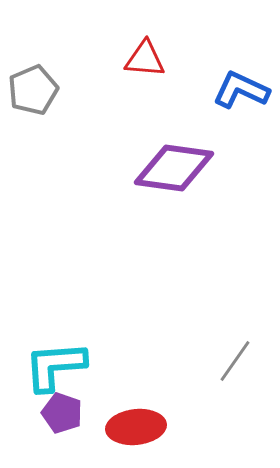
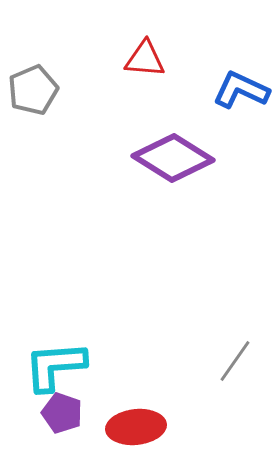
purple diamond: moved 1 px left, 10 px up; rotated 24 degrees clockwise
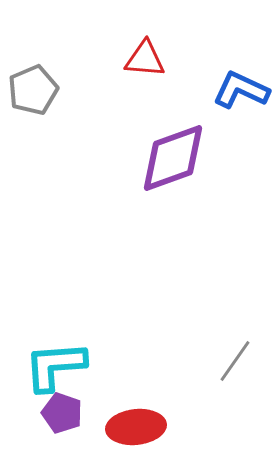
purple diamond: rotated 52 degrees counterclockwise
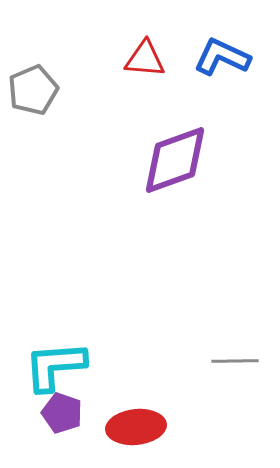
blue L-shape: moved 19 px left, 33 px up
purple diamond: moved 2 px right, 2 px down
gray line: rotated 54 degrees clockwise
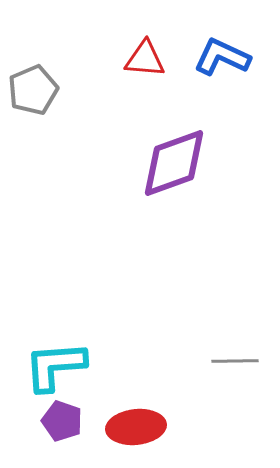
purple diamond: moved 1 px left, 3 px down
purple pentagon: moved 8 px down
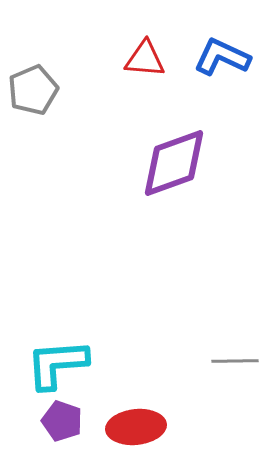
cyan L-shape: moved 2 px right, 2 px up
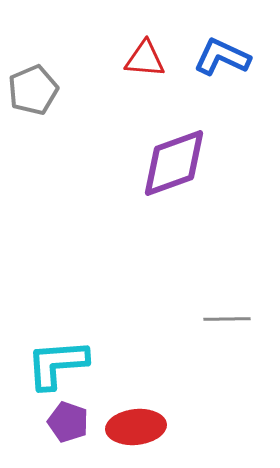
gray line: moved 8 px left, 42 px up
purple pentagon: moved 6 px right, 1 px down
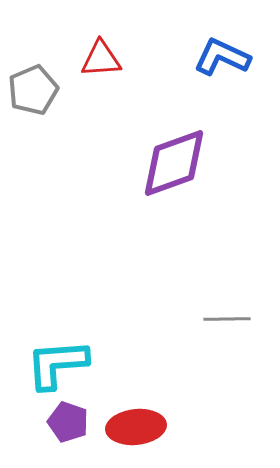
red triangle: moved 44 px left; rotated 9 degrees counterclockwise
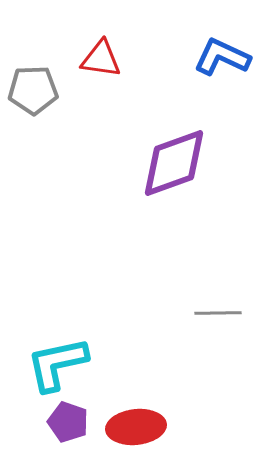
red triangle: rotated 12 degrees clockwise
gray pentagon: rotated 21 degrees clockwise
gray line: moved 9 px left, 6 px up
cyan L-shape: rotated 8 degrees counterclockwise
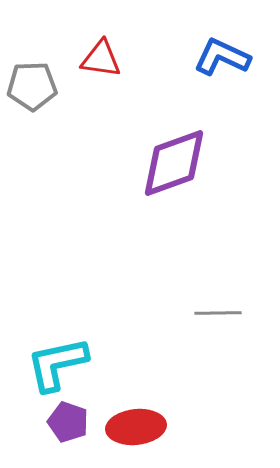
gray pentagon: moved 1 px left, 4 px up
